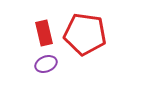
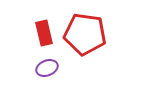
purple ellipse: moved 1 px right, 4 px down
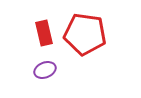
purple ellipse: moved 2 px left, 2 px down
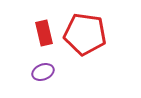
purple ellipse: moved 2 px left, 2 px down
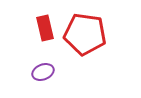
red rectangle: moved 1 px right, 5 px up
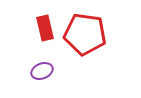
purple ellipse: moved 1 px left, 1 px up
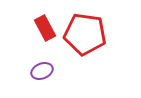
red rectangle: rotated 15 degrees counterclockwise
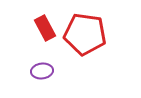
purple ellipse: rotated 15 degrees clockwise
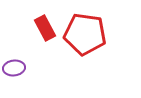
purple ellipse: moved 28 px left, 3 px up
